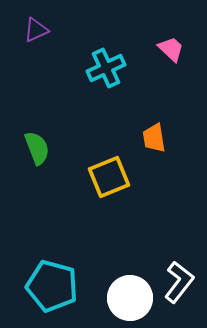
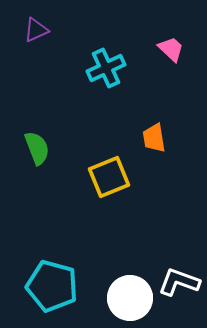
white L-shape: rotated 108 degrees counterclockwise
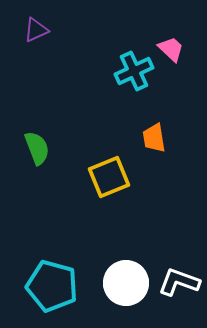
cyan cross: moved 28 px right, 3 px down
white circle: moved 4 px left, 15 px up
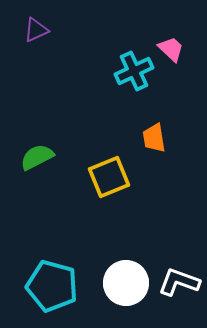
green semicircle: moved 9 px down; rotated 96 degrees counterclockwise
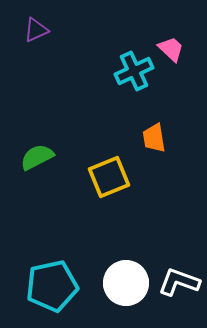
cyan pentagon: rotated 27 degrees counterclockwise
